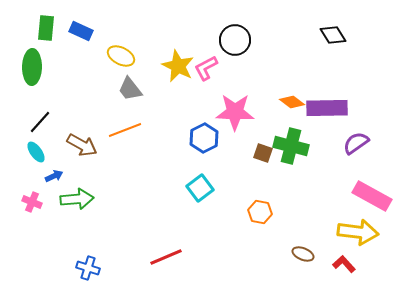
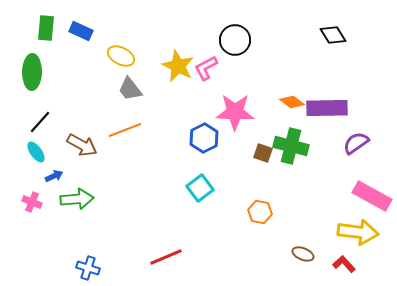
green ellipse: moved 5 px down
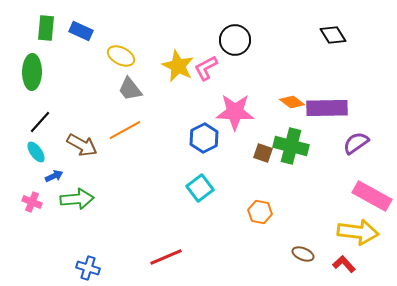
orange line: rotated 8 degrees counterclockwise
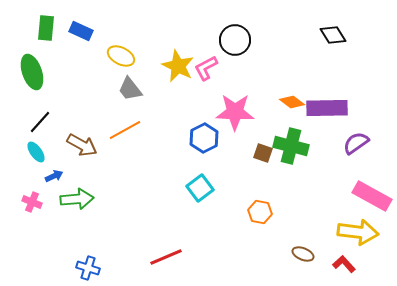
green ellipse: rotated 20 degrees counterclockwise
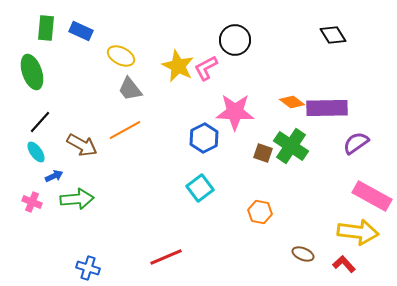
green cross: rotated 20 degrees clockwise
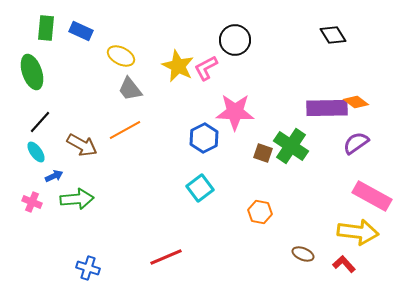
orange diamond: moved 64 px right
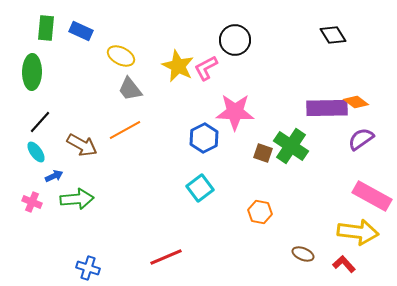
green ellipse: rotated 20 degrees clockwise
purple semicircle: moved 5 px right, 4 px up
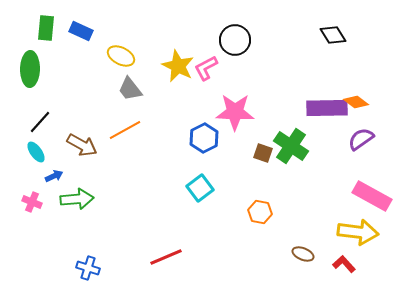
green ellipse: moved 2 px left, 3 px up
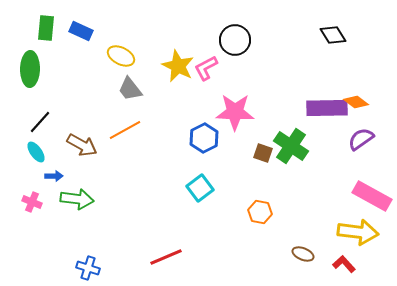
blue arrow: rotated 24 degrees clockwise
green arrow: rotated 12 degrees clockwise
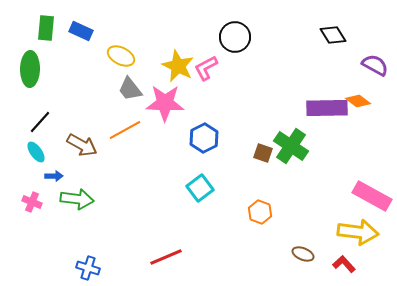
black circle: moved 3 px up
orange diamond: moved 2 px right, 1 px up
pink star: moved 70 px left, 9 px up
purple semicircle: moved 14 px right, 74 px up; rotated 64 degrees clockwise
orange hexagon: rotated 10 degrees clockwise
